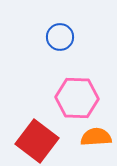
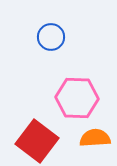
blue circle: moved 9 px left
orange semicircle: moved 1 px left, 1 px down
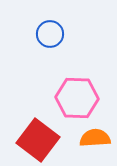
blue circle: moved 1 px left, 3 px up
red square: moved 1 px right, 1 px up
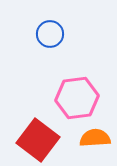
pink hexagon: rotated 9 degrees counterclockwise
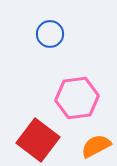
orange semicircle: moved 1 px right, 8 px down; rotated 24 degrees counterclockwise
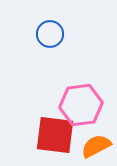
pink hexagon: moved 4 px right, 7 px down
red square: moved 17 px right, 5 px up; rotated 30 degrees counterclockwise
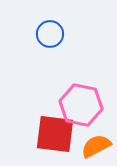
pink hexagon: rotated 18 degrees clockwise
red square: moved 1 px up
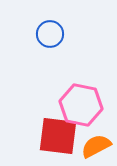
red square: moved 3 px right, 2 px down
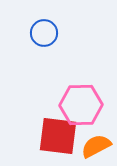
blue circle: moved 6 px left, 1 px up
pink hexagon: rotated 12 degrees counterclockwise
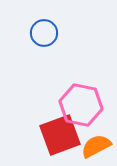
pink hexagon: rotated 12 degrees clockwise
red square: moved 2 px right, 1 px up; rotated 27 degrees counterclockwise
